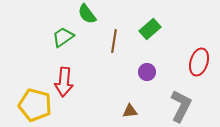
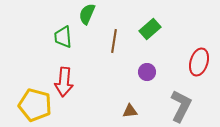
green semicircle: rotated 60 degrees clockwise
green trapezoid: rotated 60 degrees counterclockwise
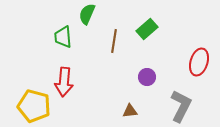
green rectangle: moved 3 px left
purple circle: moved 5 px down
yellow pentagon: moved 1 px left, 1 px down
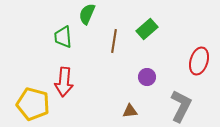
red ellipse: moved 1 px up
yellow pentagon: moved 1 px left, 2 px up
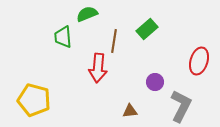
green semicircle: rotated 45 degrees clockwise
purple circle: moved 8 px right, 5 px down
red arrow: moved 34 px right, 14 px up
yellow pentagon: moved 1 px right, 4 px up
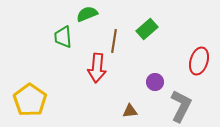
red arrow: moved 1 px left
yellow pentagon: moved 4 px left; rotated 20 degrees clockwise
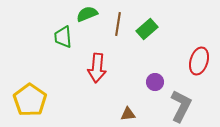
brown line: moved 4 px right, 17 px up
brown triangle: moved 2 px left, 3 px down
